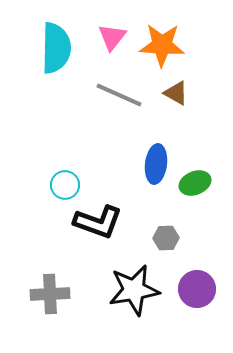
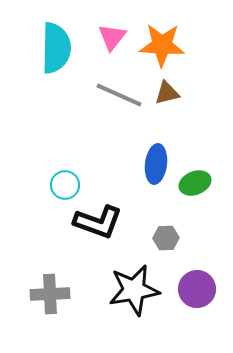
brown triangle: moved 9 px left; rotated 44 degrees counterclockwise
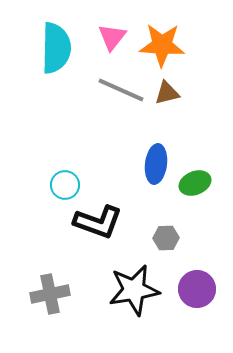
gray line: moved 2 px right, 5 px up
gray cross: rotated 9 degrees counterclockwise
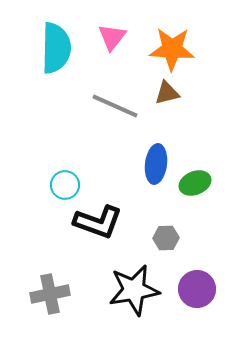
orange star: moved 10 px right, 4 px down
gray line: moved 6 px left, 16 px down
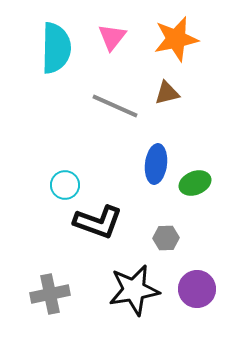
orange star: moved 4 px right, 10 px up; rotated 15 degrees counterclockwise
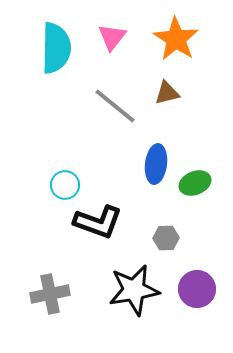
orange star: rotated 27 degrees counterclockwise
gray line: rotated 15 degrees clockwise
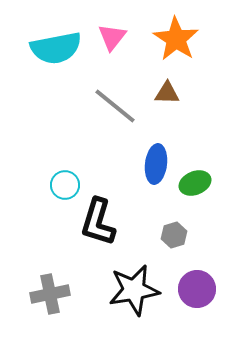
cyan semicircle: rotated 78 degrees clockwise
brown triangle: rotated 16 degrees clockwise
black L-shape: rotated 87 degrees clockwise
gray hexagon: moved 8 px right, 3 px up; rotated 15 degrees counterclockwise
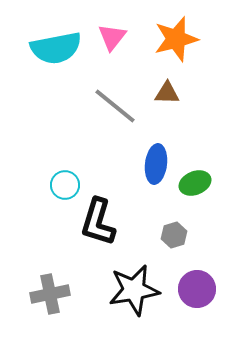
orange star: rotated 24 degrees clockwise
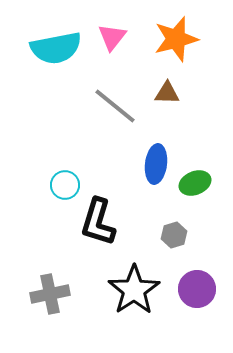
black star: rotated 24 degrees counterclockwise
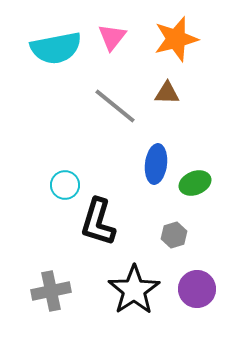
gray cross: moved 1 px right, 3 px up
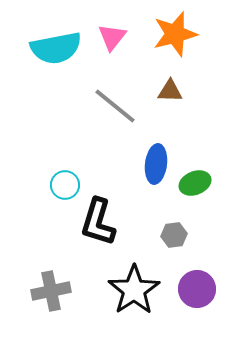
orange star: moved 1 px left, 5 px up
brown triangle: moved 3 px right, 2 px up
gray hexagon: rotated 10 degrees clockwise
